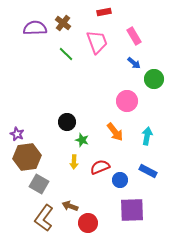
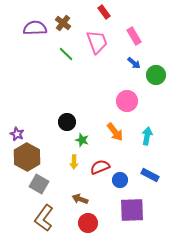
red rectangle: rotated 64 degrees clockwise
green circle: moved 2 px right, 4 px up
brown hexagon: rotated 24 degrees counterclockwise
blue rectangle: moved 2 px right, 4 px down
brown arrow: moved 10 px right, 7 px up
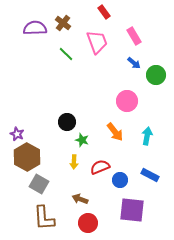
purple square: rotated 8 degrees clockwise
brown L-shape: rotated 40 degrees counterclockwise
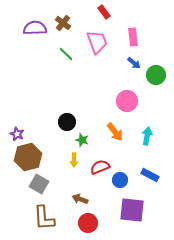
pink rectangle: moved 1 px left, 1 px down; rotated 24 degrees clockwise
brown hexagon: moved 1 px right; rotated 16 degrees clockwise
yellow arrow: moved 2 px up
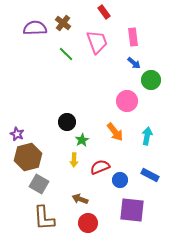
green circle: moved 5 px left, 5 px down
green star: rotated 24 degrees clockwise
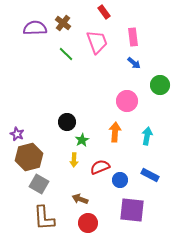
green circle: moved 9 px right, 5 px down
orange arrow: rotated 138 degrees counterclockwise
brown hexagon: moved 1 px right
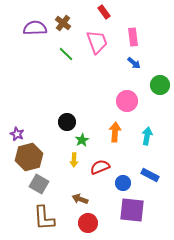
blue circle: moved 3 px right, 3 px down
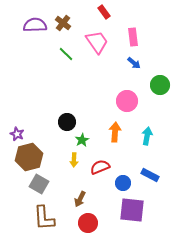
purple semicircle: moved 3 px up
pink trapezoid: rotated 15 degrees counterclockwise
brown arrow: rotated 84 degrees counterclockwise
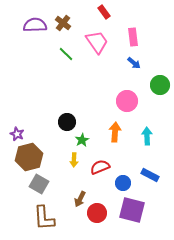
cyan arrow: rotated 12 degrees counterclockwise
purple square: rotated 8 degrees clockwise
red circle: moved 9 px right, 10 px up
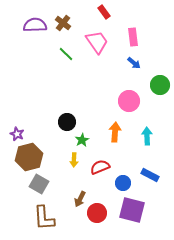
pink circle: moved 2 px right
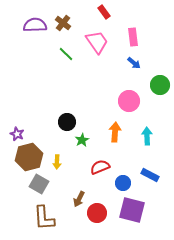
yellow arrow: moved 17 px left, 2 px down
brown arrow: moved 1 px left
